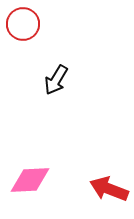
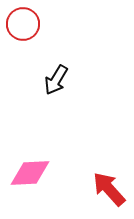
pink diamond: moved 7 px up
red arrow: rotated 27 degrees clockwise
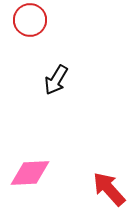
red circle: moved 7 px right, 4 px up
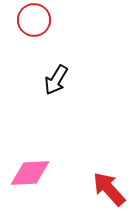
red circle: moved 4 px right
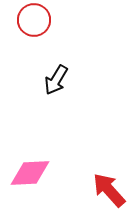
red arrow: moved 1 px down
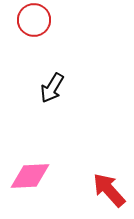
black arrow: moved 4 px left, 8 px down
pink diamond: moved 3 px down
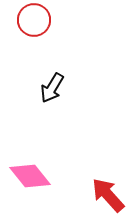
pink diamond: rotated 54 degrees clockwise
red arrow: moved 1 px left, 5 px down
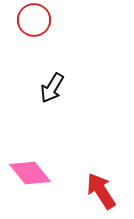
pink diamond: moved 3 px up
red arrow: moved 7 px left, 4 px up; rotated 9 degrees clockwise
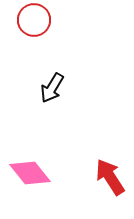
red arrow: moved 9 px right, 14 px up
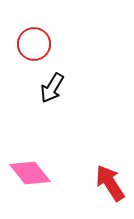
red circle: moved 24 px down
red arrow: moved 6 px down
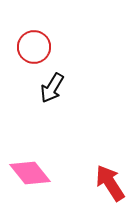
red circle: moved 3 px down
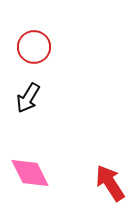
black arrow: moved 24 px left, 10 px down
pink diamond: rotated 12 degrees clockwise
